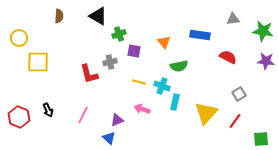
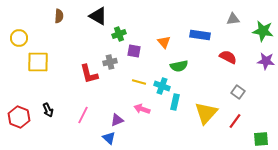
gray square: moved 1 px left, 2 px up; rotated 24 degrees counterclockwise
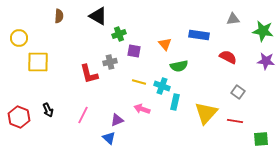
blue rectangle: moved 1 px left
orange triangle: moved 1 px right, 2 px down
red line: rotated 63 degrees clockwise
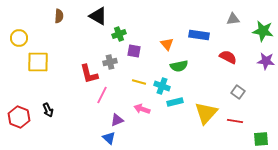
orange triangle: moved 2 px right
cyan rectangle: rotated 63 degrees clockwise
pink line: moved 19 px right, 20 px up
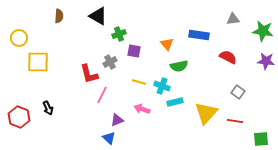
gray cross: rotated 16 degrees counterclockwise
black arrow: moved 2 px up
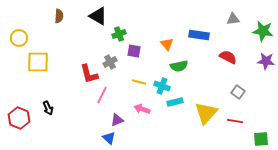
red hexagon: moved 1 px down
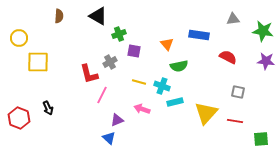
gray square: rotated 24 degrees counterclockwise
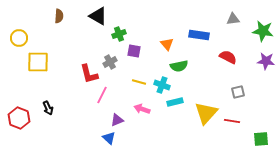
cyan cross: moved 1 px up
gray square: rotated 24 degrees counterclockwise
red line: moved 3 px left
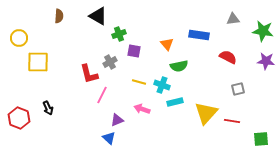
gray square: moved 3 px up
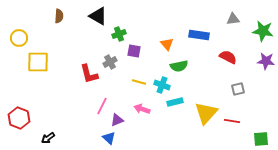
pink line: moved 11 px down
black arrow: moved 30 px down; rotated 80 degrees clockwise
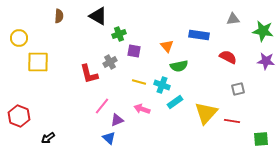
orange triangle: moved 2 px down
cyan rectangle: rotated 21 degrees counterclockwise
pink line: rotated 12 degrees clockwise
red hexagon: moved 2 px up
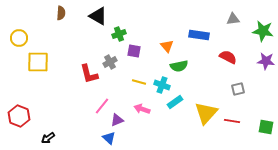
brown semicircle: moved 2 px right, 3 px up
green square: moved 5 px right, 12 px up; rotated 14 degrees clockwise
